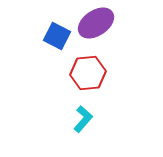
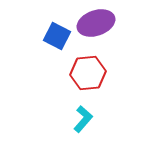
purple ellipse: rotated 15 degrees clockwise
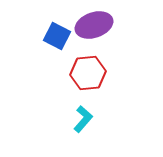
purple ellipse: moved 2 px left, 2 px down
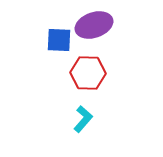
blue square: moved 2 px right, 4 px down; rotated 24 degrees counterclockwise
red hexagon: rotated 8 degrees clockwise
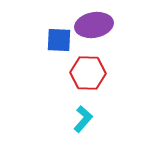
purple ellipse: rotated 9 degrees clockwise
